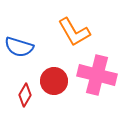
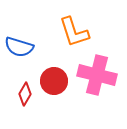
orange L-shape: rotated 12 degrees clockwise
red diamond: moved 1 px up
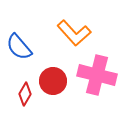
orange L-shape: moved 1 px down; rotated 24 degrees counterclockwise
blue semicircle: rotated 32 degrees clockwise
red circle: moved 1 px left
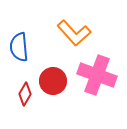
blue semicircle: rotated 36 degrees clockwise
pink cross: rotated 6 degrees clockwise
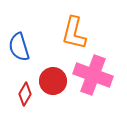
orange L-shape: rotated 56 degrees clockwise
blue semicircle: rotated 12 degrees counterclockwise
pink cross: moved 4 px left
